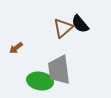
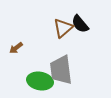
gray trapezoid: moved 2 px right
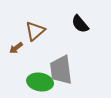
brown triangle: moved 28 px left, 3 px down
green ellipse: moved 1 px down
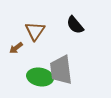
black semicircle: moved 5 px left, 1 px down
brown triangle: rotated 15 degrees counterclockwise
green ellipse: moved 5 px up
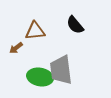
brown triangle: rotated 50 degrees clockwise
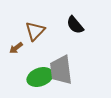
brown triangle: rotated 40 degrees counterclockwise
green ellipse: rotated 30 degrees counterclockwise
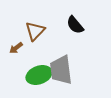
green ellipse: moved 1 px left, 2 px up
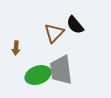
brown triangle: moved 19 px right, 2 px down
brown arrow: rotated 48 degrees counterclockwise
green ellipse: moved 1 px left
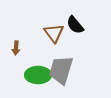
brown triangle: rotated 20 degrees counterclockwise
gray trapezoid: rotated 24 degrees clockwise
green ellipse: rotated 20 degrees clockwise
